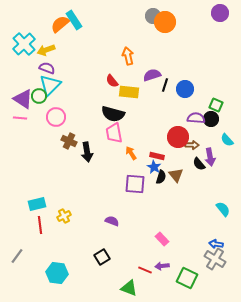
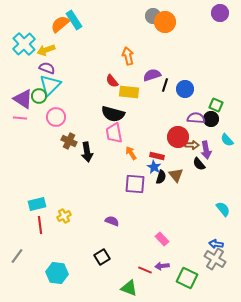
purple arrow at (210, 157): moved 4 px left, 7 px up
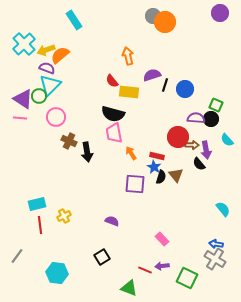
orange semicircle at (60, 24): moved 31 px down
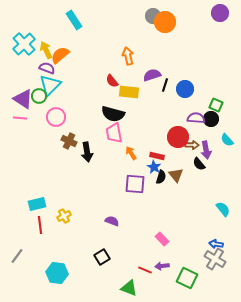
yellow arrow at (46, 50): rotated 84 degrees clockwise
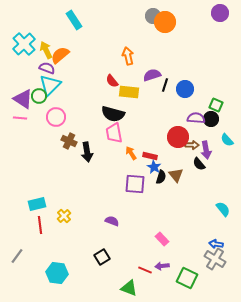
red rectangle at (157, 156): moved 7 px left
yellow cross at (64, 216): rotated 16 degrees counterclockwise
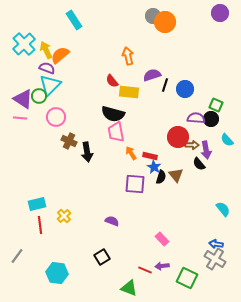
pink trapezoid at (114, 133): moved 2 px right, 1 px up
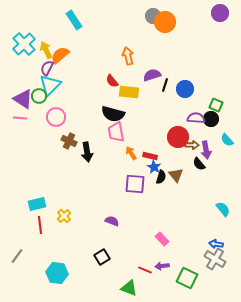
purple semicircle at (47, 68): rotated 84 degrees counterclockwise
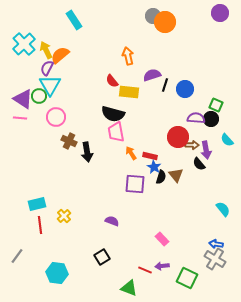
cyan triangle at (50, 85): rotated 15 degrees counterclockwise
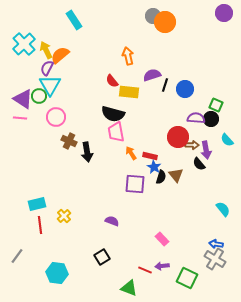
purple circle at (220, 13): moved 4 px right
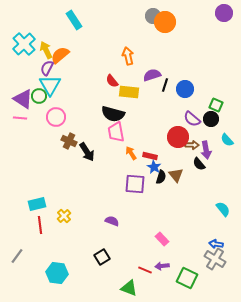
purple semicircle at (196, 118): moved 4 px left, 1 px down; rotated 144 degrees counterclockwise
black arrow at (87, 152): rotated 24 degrees counterclockwise
